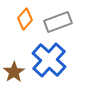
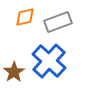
orange diamond: moved 2 px up; rotated 35 degrees clockwise
blue cross: moved 1 px down
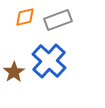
gray rectangle: moved 2 px up
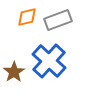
orange diamond: moved 2 px right
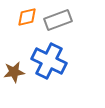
blue cross: rotated 16 degrees counterclockwise
brown star: rotated 25 degrees clockwise
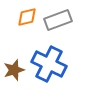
blue cross: moved 3 px down
brown star: moved 2 px up; rotated 10 degrees counterclockwise
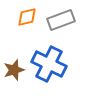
gray rectangle: moved 3 px right
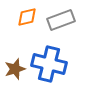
blue cross: rotated 12 degrees counterclockwise
brown star: moved 1 px right, 1 px up
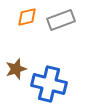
blue cross: moved 20 px down
brown star: moved 1 px right
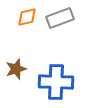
gray rectangle: moved 1 px left, 2 px up
blue cross: moved 7 px right, 2 px up; rotated 12 degrees counterclockwise
